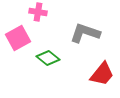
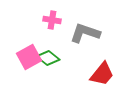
pink cross: moved 14 px right, 8 px down
pink square: moved 11 px right, 19 px down
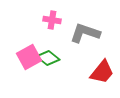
red trapezoid: moved 2 px up
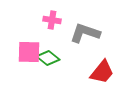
pink square: moved 5 px up; rotated 30 degrees clockwise
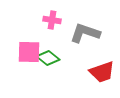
red trapezoid: rotated 32 degrees clockwise
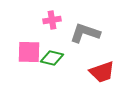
pink cross: rotated 18 degrees counterclockwise
green diamond: moved 4 px right; rotated 25 degrees counterclockwise
